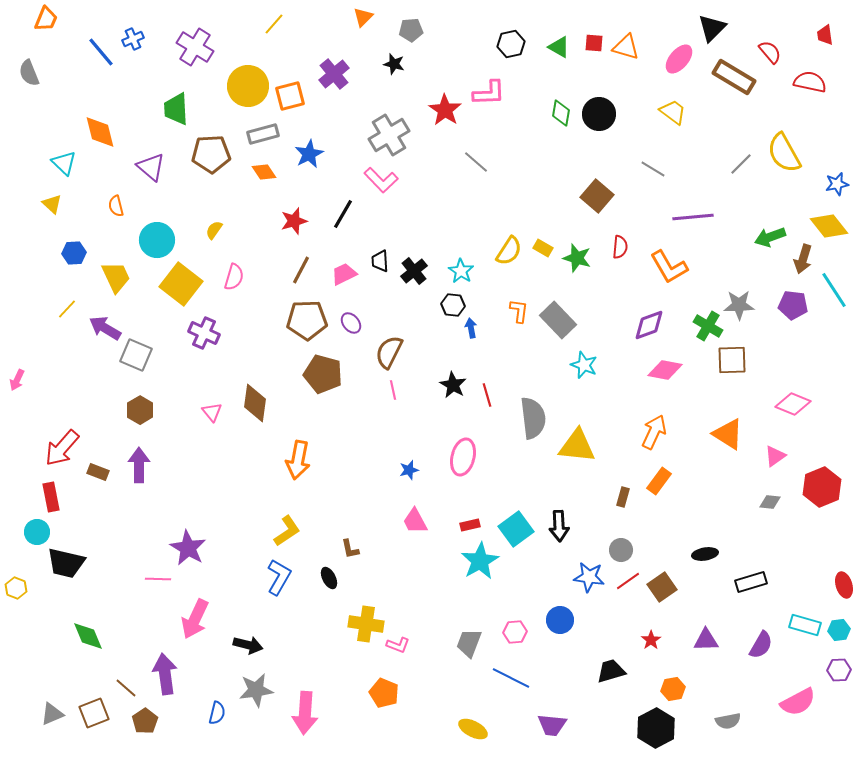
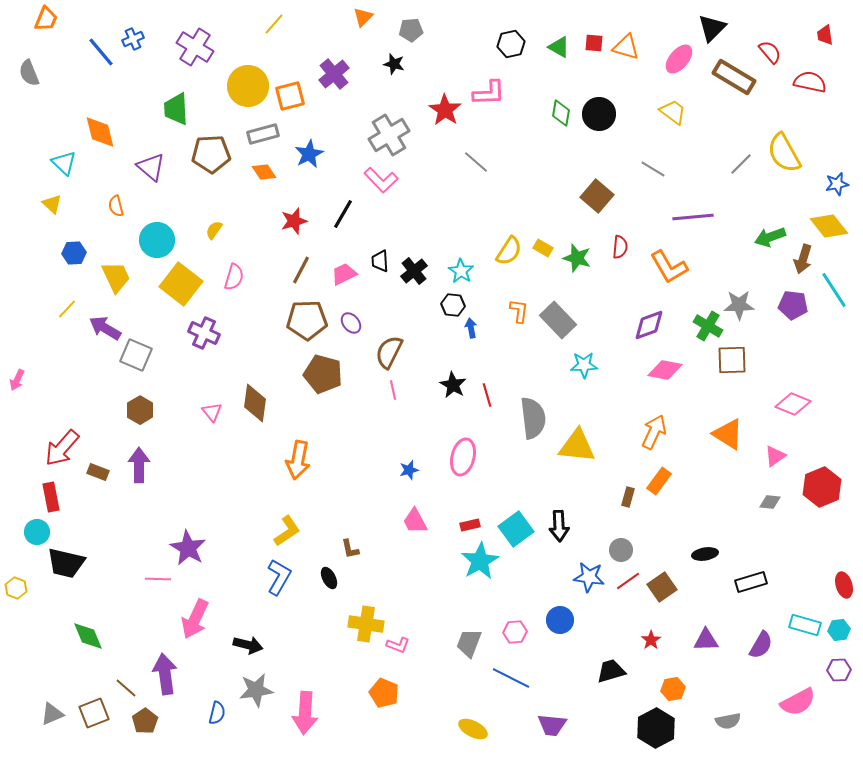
cyan star at (584, 365): rotated 24 degrees counterclockwise
brown rectangle at (623, 497): moved 5 px right
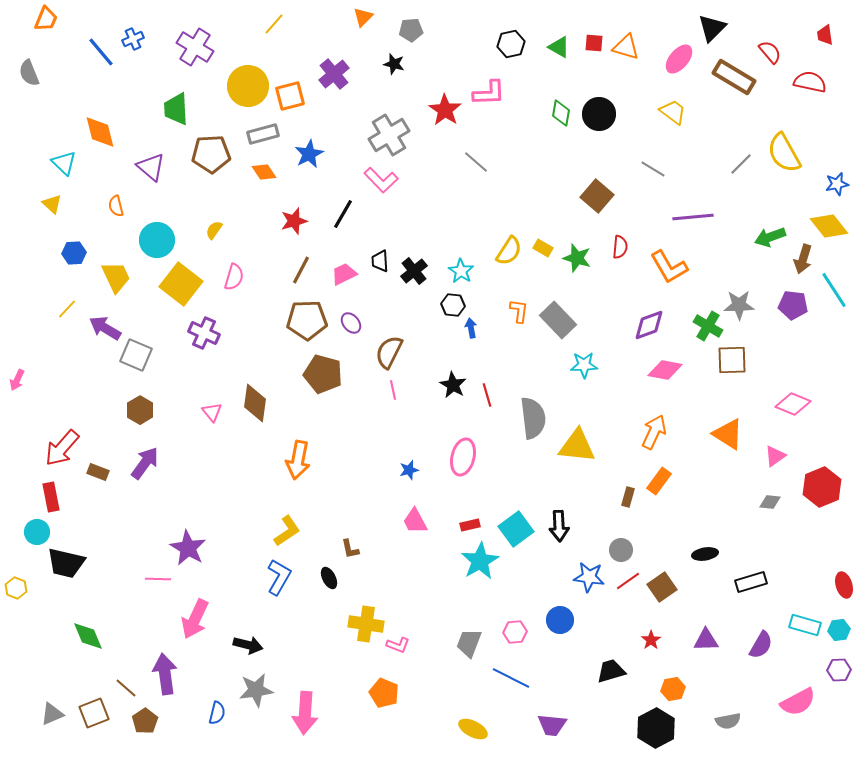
purple arrow at (139, 465): moved 6 px right, 2 px up; rotated 36 degrees clockwise
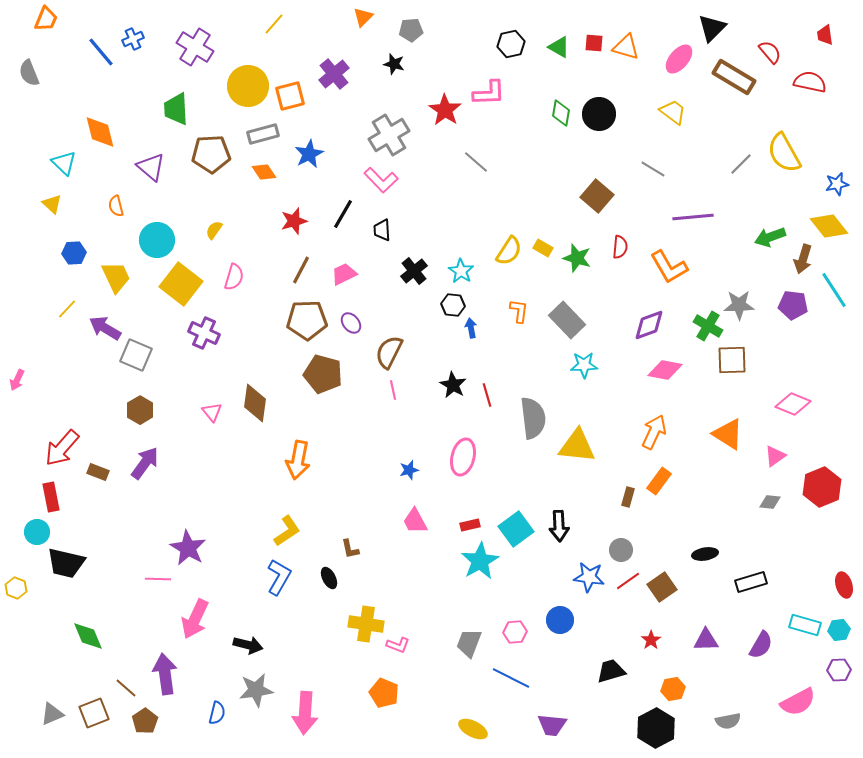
black trapezoid at (380, 261): moved 2 px right, 31 px up
gray rectangle at (558, 320): moved 9 px right
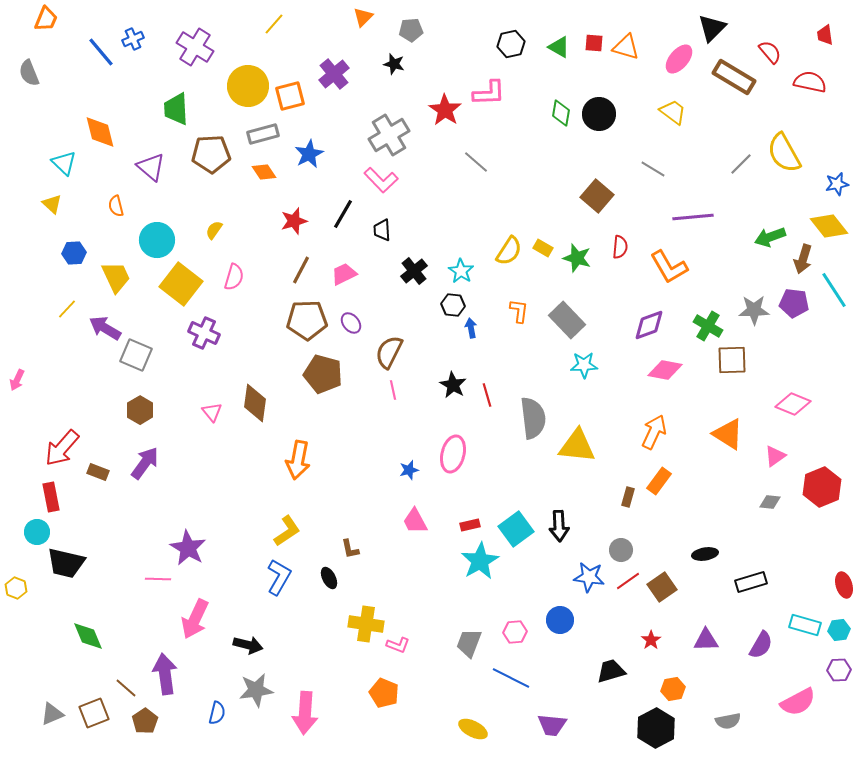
gray star at (739, 305): moved 15 px right, 5 px down
purple pentagon at (793, 305): moved 1 px right, 2 px up
pink ellipse at (463, 457): moved 10 px left, 3 px up
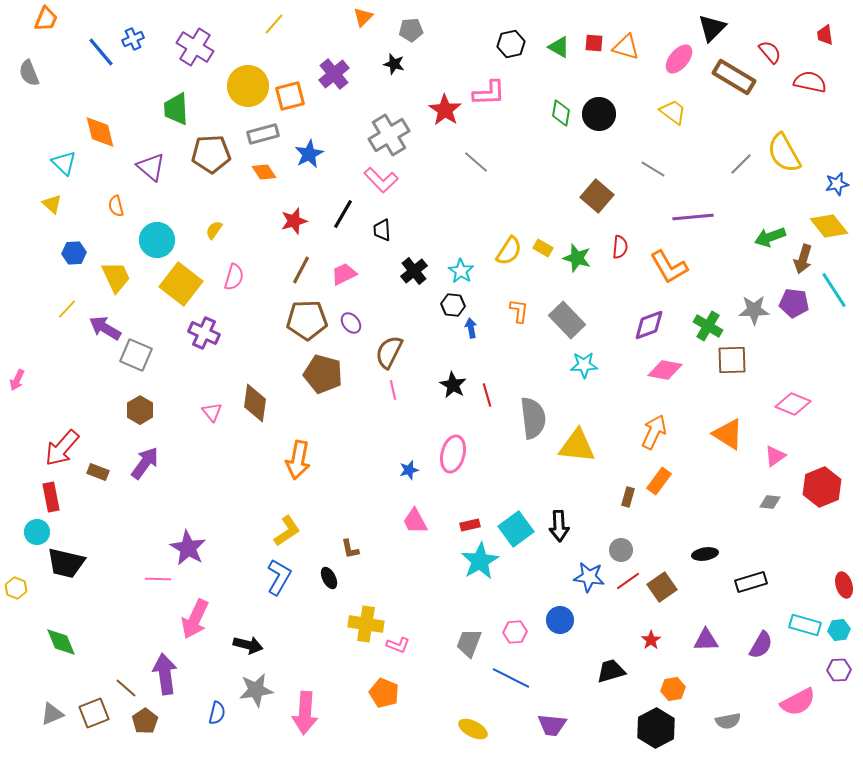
green diamond at (88, 636): moved 27 px left, 6 px down
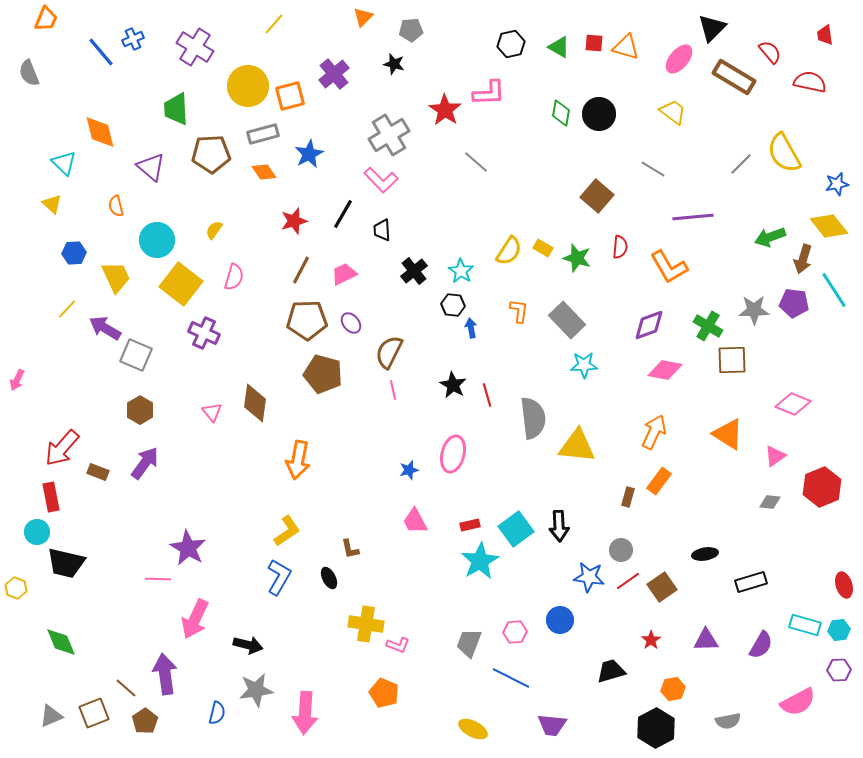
gray triangle at (52, 714): moved 1 px left, 2 px down
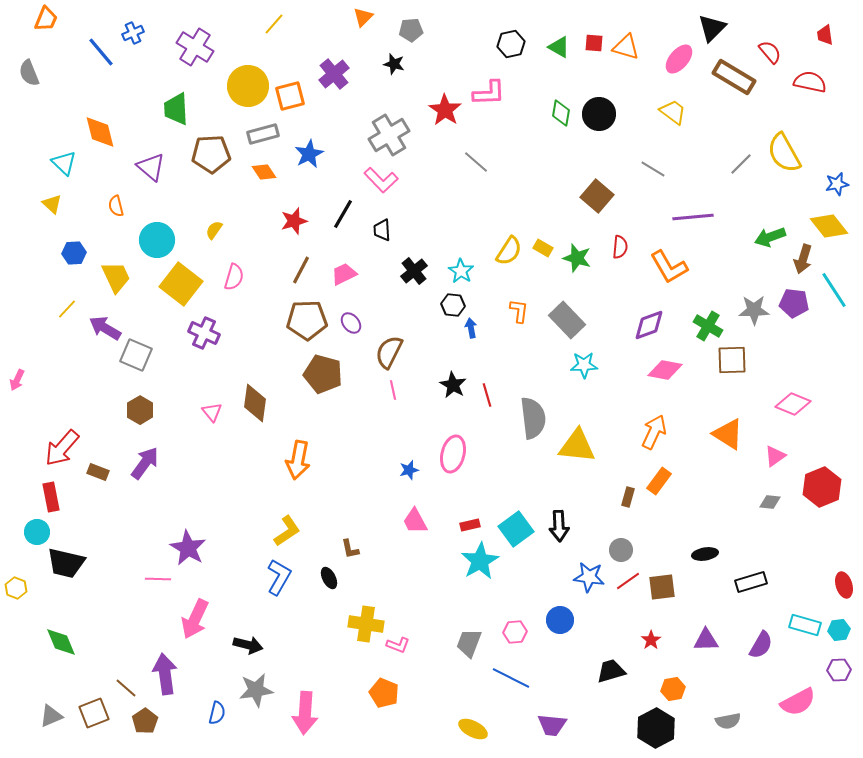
blue cross at (133, 39): moved 6 px up
brown square at (662, 587): rotated 28 degrees clockwise
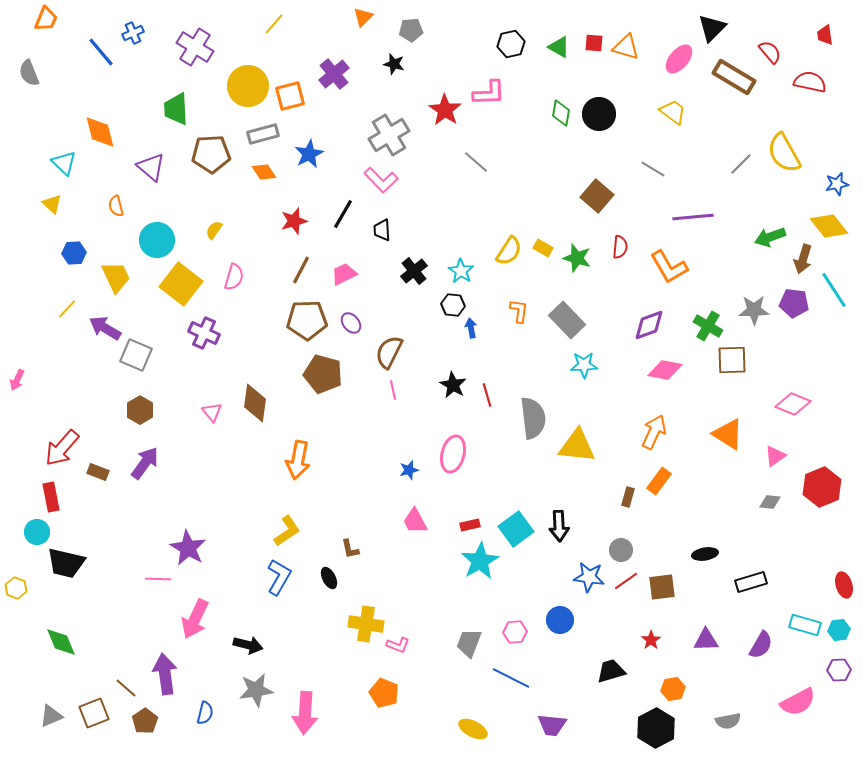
red line at (628, 581): moved 2 px left
blue semicircle at (217, 713): moved 12 px left
